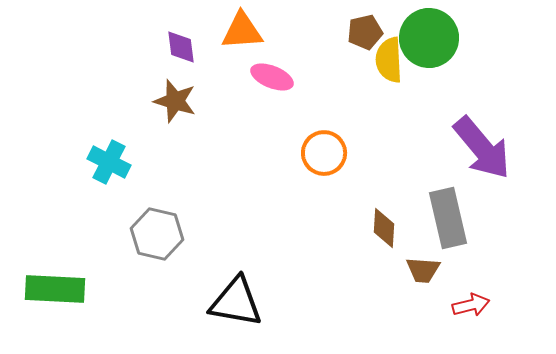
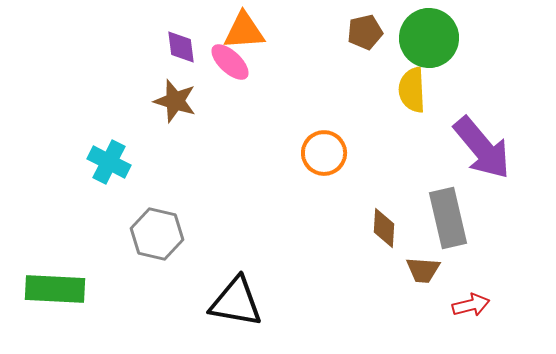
orange triangle: moved 2 px right
yellow semicircle: moved 23 px right, 30 px down
pink ellipse: moved 42 px left, 15 px up; rotated 21 degrees clockwise
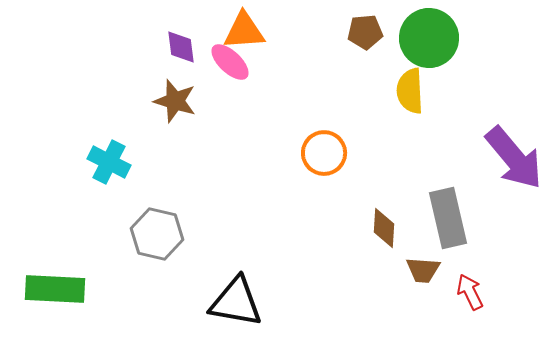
brown pentagon: rotated 8 degrees clockwise
yellow semicircle: moved 2 px left, 1 px down
purple arrow: moved 32 px right, 10 px down
red arrow: moved 1 px left, 13 px up; rotated 102 degrees counterclockwise
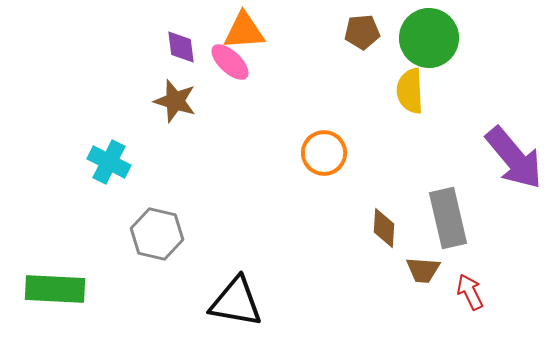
brown pentagon: moved 3 px left
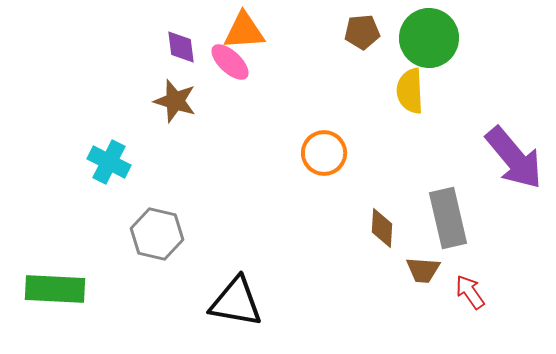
brown diamond: moved 2 px left
red arrow: rotated 9 degrees counterclockwise
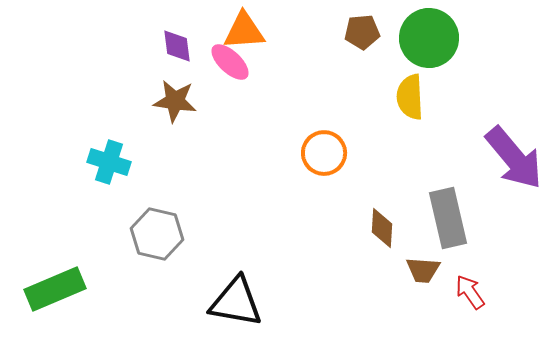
purple diamond: moved 4 px left, 1 px up
yellow semicircle: moved 6 px down
brown star: rotated 9 degrees counterclockwise
cyan cross: rotated 9 degrees counterclockwise
green rectangle: rotated 26 degrees counterclockwise
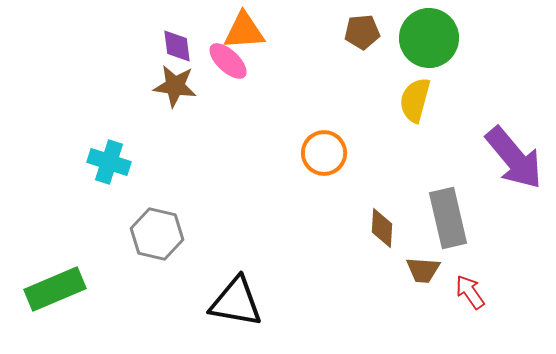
pink ellipse: moved 2 px left, 1 px up
yellow semicircle: moved 5 px right, 3 px down; rotated 18 degrees clockwise
brown star: moved 15 px up
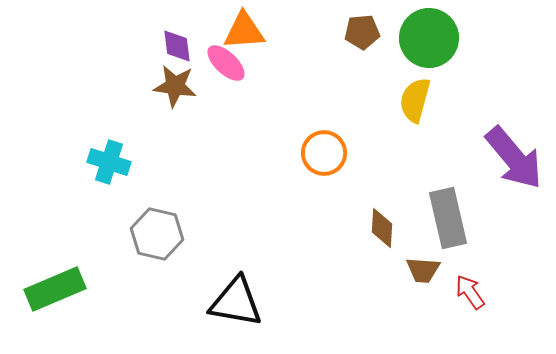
pink ellipse: moved 2 px left, 2 px down
